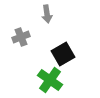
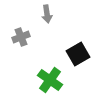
black square: moved 15 px right
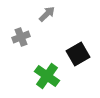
gray arrow: rotated 126 degrees counterclockwise
green cross: moved 3 px left, 4 px up
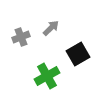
gray arrow: moved 4 px right, 14 px down
green cross: rotated 25 degrees clockwise
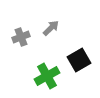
black square: moved 1 px right, 6 px down
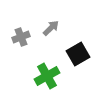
black square: moved 1 px left, 6 px up
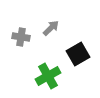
gray cross: rotated 30 degrees clockwise
green cross: moved 1 px right
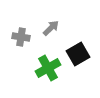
green cross: moved 8 px up
